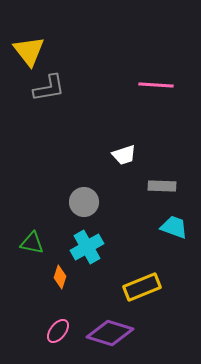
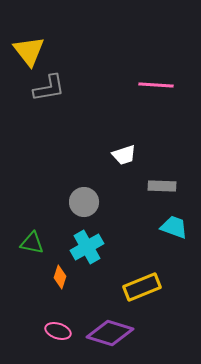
pink ellipse: rotated 70 degrees clockwise
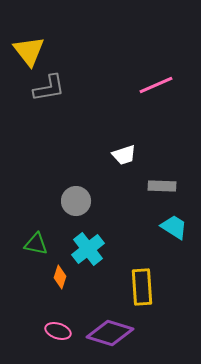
pink line: rotated 28 degrees counterclockwise
gray circle: moved 8 px left, 1 px up
cyan trapezoid: rotated 12 degrees clockwise
green triangle: moved 4 px right, 1 px down
cyan cross: moved 1 px right, 2 px down; rotated 8 degrees counterclockwise
yellow rectangle: rotated 72 degrees counterclockwise
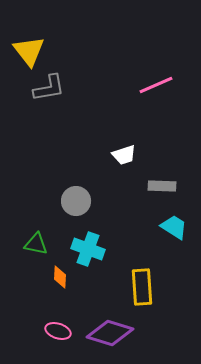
cyan cross: rotated 32 degrees counterclockwise
orange diamond: rotated 15 degrees counterclockwise
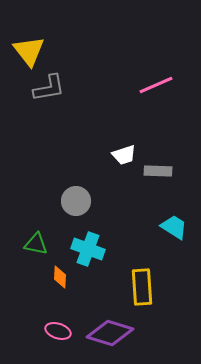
gray rectangle: moved 4 px left, 15 px up
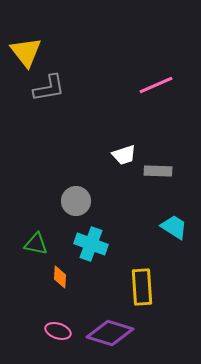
yellow triangle: moved 3 px left, 1 px down
cyan cross: moved 3 px right, 5 px up
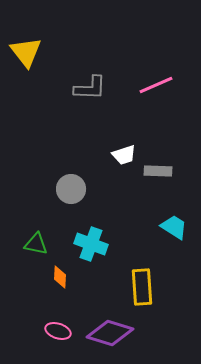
gray L-shape: moved 41 px right; rotated 12 degrees clockwise
gray circle: moved 5 px left, 12 px up
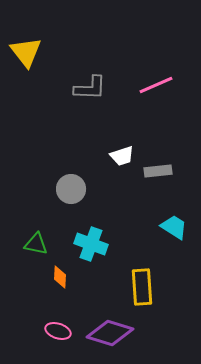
white trapezoid: moved 2 px left, 1 px down
gray rectangle: rotated 8 degrees counterclockwise
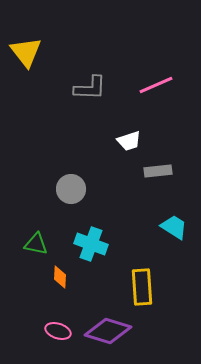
white trapezoid: moved 7 px right, 15 px up
purple diamond: moved 2 px left, 2 px up
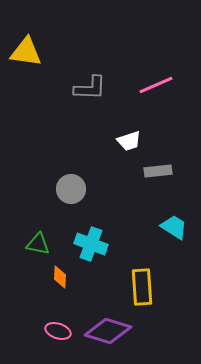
yellow triangle: rotated 44 degrees counterclockwise
green triangle: moved 2 px right
